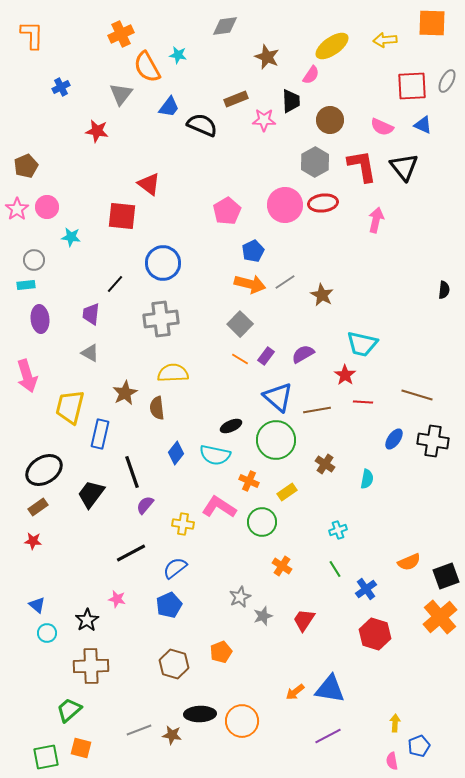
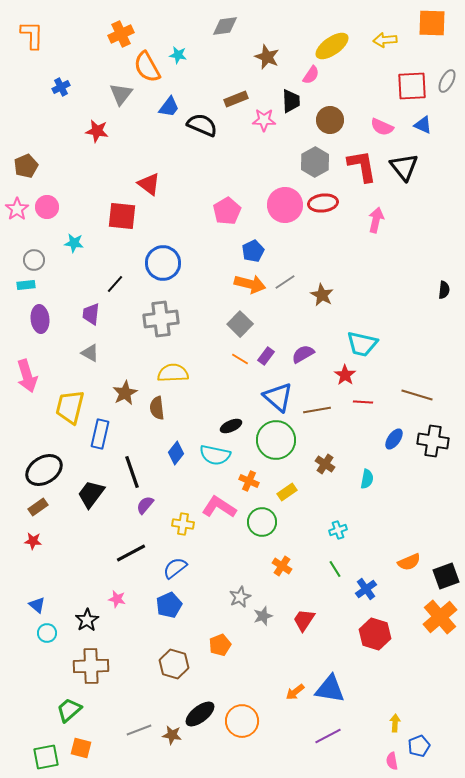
cyan star at (71, 237): moved 3 px right, 6 px down
orange pentagon at (221, 652): moved 1 px left, 7 px up
black ellipse at (200, 714): rotated 36 degrees counterclockwise
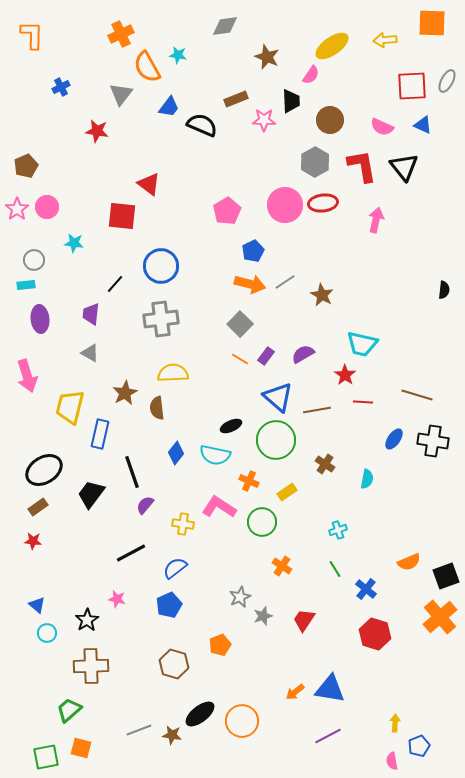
blue circle at (163, 263): moved 2 px left, 3 px down
blue cross at (366, 589): rotated 15 degrees counterclockwise
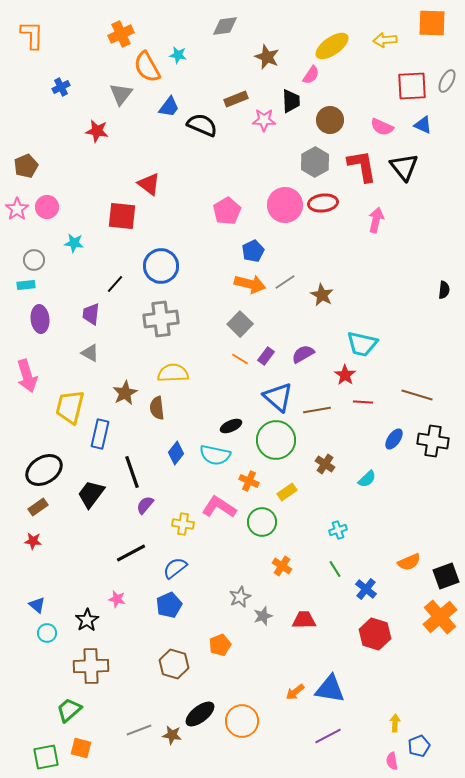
cyan semicircle at (367, 479): rotated 36 degrees clockwise
red trapezoid at (304, 620): rotated 55 degrees clockwise
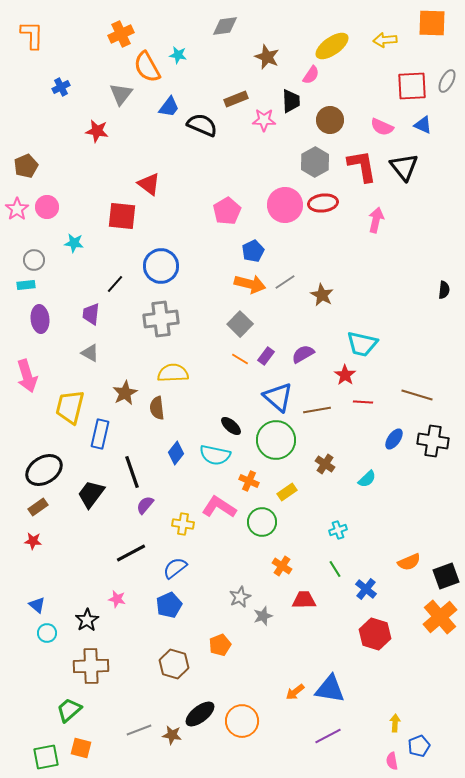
black ellipse at (231, 426): rotated 65 degrees clockwise
red trapezoid at (304, 620): moved 20 px up
